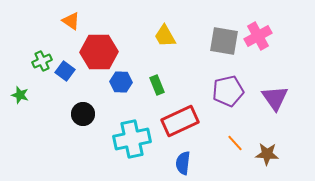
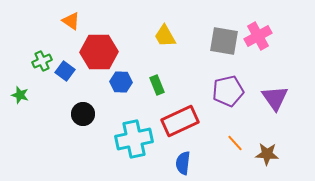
cyan cross: moved 2 px right
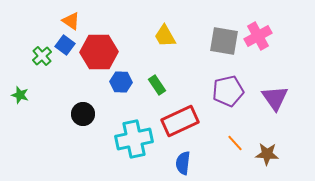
green cross: moved 5 px up; rotated 18 degrees counterclockwise
blue square: moved 26 px up
green rectangle: rotated 12 degrees counterclockwise
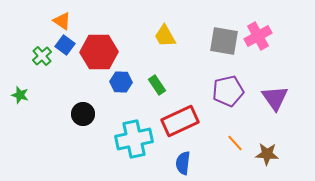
orange triangle: moved 9 px left
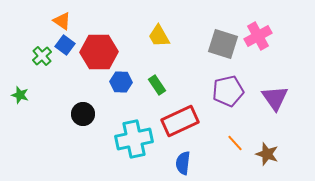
yellow trapezoid: moved 6 px left
gray square: moved 1 px left, 3 px down; rotated 8 degrees clockwise
brown star: rotated 15 degrees clockwise
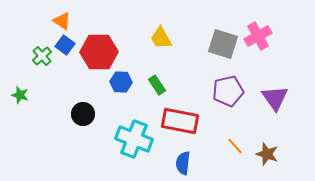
yellow trapezoid: moved 2 px right, 2 px down
red rectangle: rotated 36 degrees clockwise
cyan cross: rotated 33 degrees clockwise
orange line: moved 3 px down
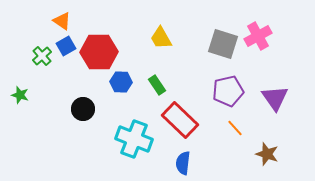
blue square: moved 1 px right, 1 px down; rotated 24 degrees clockwise
black circle: moved 5 px up
red rectangle: moved 1 px up; rotated 33 degrees clockwise
orange line: moved 18 px up
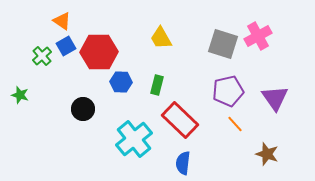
green rectangle: rotated 48 degrees clockwise
orange line: moved 4 px up
cyan cross: rotated 30 degrees clockwise
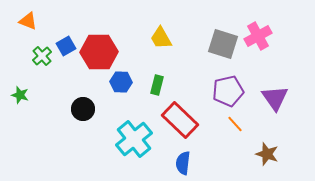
orange triangle: moved 34 px left; rotated 12 degrees counterclockwise
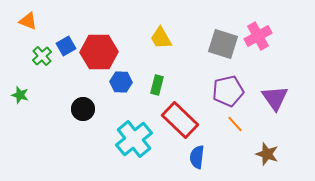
blue semicircle: moved 14 px right, 6 px up
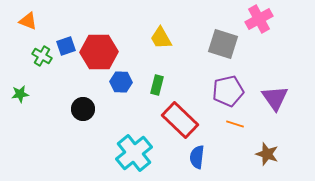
pink cross: moved 1 px right, 17 px up
blue square: rotated 12 degrees clockwise
green cross: rotated 18 degrees counterclockwise
green star: moved 1 px up; rotated 24 degrees counterclockwise
orange line: rotated 30 degrees counterclockwise
cyan cross: moved 14 px down
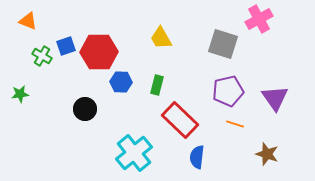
black circle: moved 2 px right
